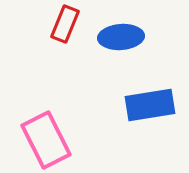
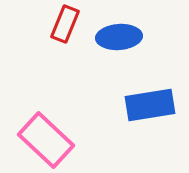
blue ellipse: moved 2 px left
pink rectangle: rotated 20 degrees counterclockwise
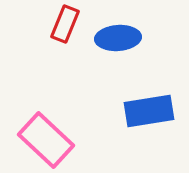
blue ellipse: moved 1 px left, 1 px down
blue rectangle: moved 1 px left, 6 px down
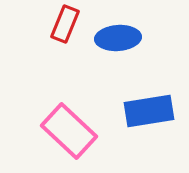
pink rectangle: moved 23 px right, 9 px up
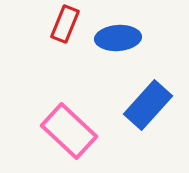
blue rectangle: moved 1 px left, 6 px up; rotated 39 degrees counterclockwise
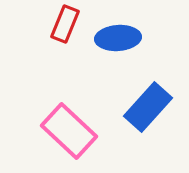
blue rectangle: moved 2 px down
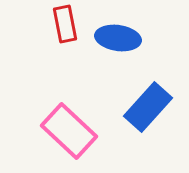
red rectangle: rotated 33 degrees counterclockwise
blue ellipse: rotated 12 degrees clockwise
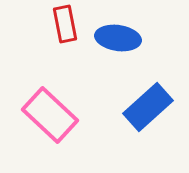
blue rectangle: rotated 6 degrees clockwise
pink rectangle: moved 19 px left, 16 px up
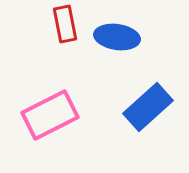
blue ellipse: moved 1 px left, 1 px up
pink rectangle: rotated 70 degrees counterclockwise
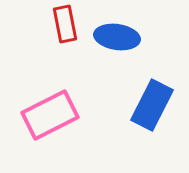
blue rectangle: moved 4 px right, 2 px up; rotated 21 degrees counterclockwise
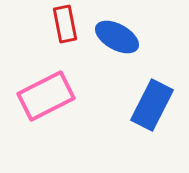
blue ellipse: rotated 21 degrees clockwise
pink rectangle: moved 4 px left, 19 px up
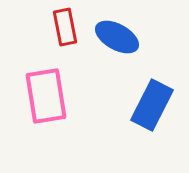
red rectangle: moved 3 px down
pink rectangle: rotated 72 degrees counterclockwise
